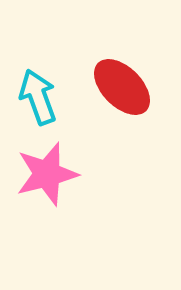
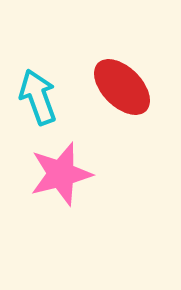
pink star: moved 14 px right
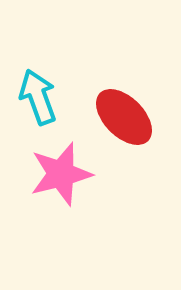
red ellipse: moved 2 px right, 30 px down
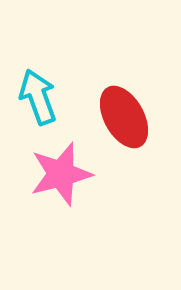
red ellipse: rotated 16 degrees clockwise
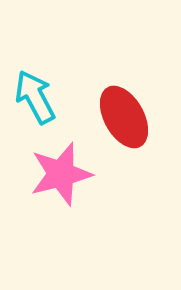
cyan arrow: moved 3 px left; rotated 8 degrees counterclockwise
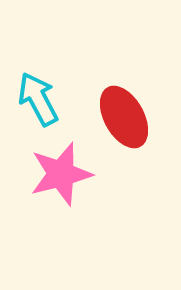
cyan arrow: moved 3 px right, 2 px down
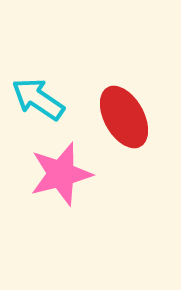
cyan arrow: rotated 28 degrees counterclockwise
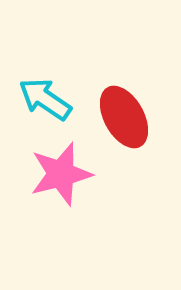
cyan arrow: moved 7 px right
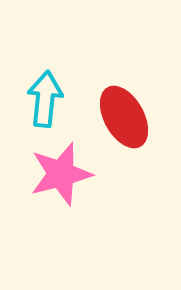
cyan arrow: rotated 62 degrees clockwise
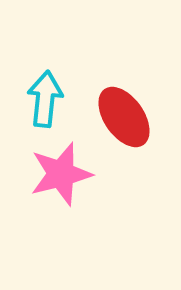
red ellipse: rotated 6 degrees counterclockwise
